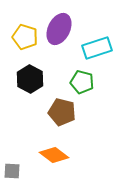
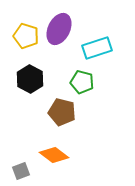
yellow pentagon: moved 1 px right, 1 px up
gray square: moved 9 px right; rotated 24 degrees counterclockwise
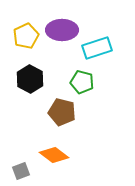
purple ellipse: moved 3 px right, 1 px down; rotated 64 degrees clockwise
yellow pentagon: rotated 30 degrees clockwise
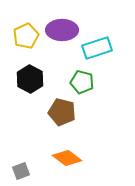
orange diamond: moved 13 px right, 3 px down
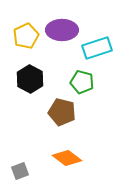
gray square: moved 1 px left
